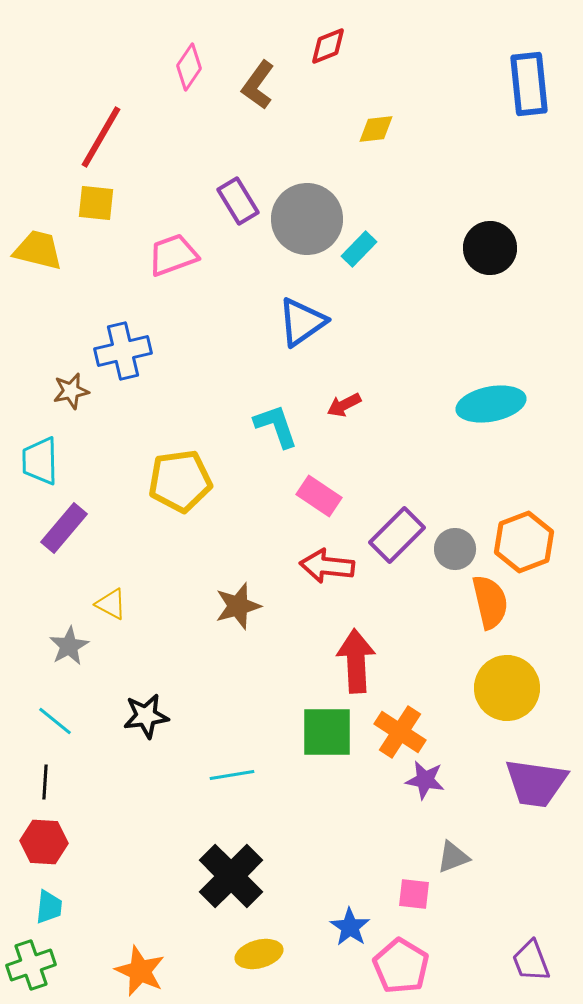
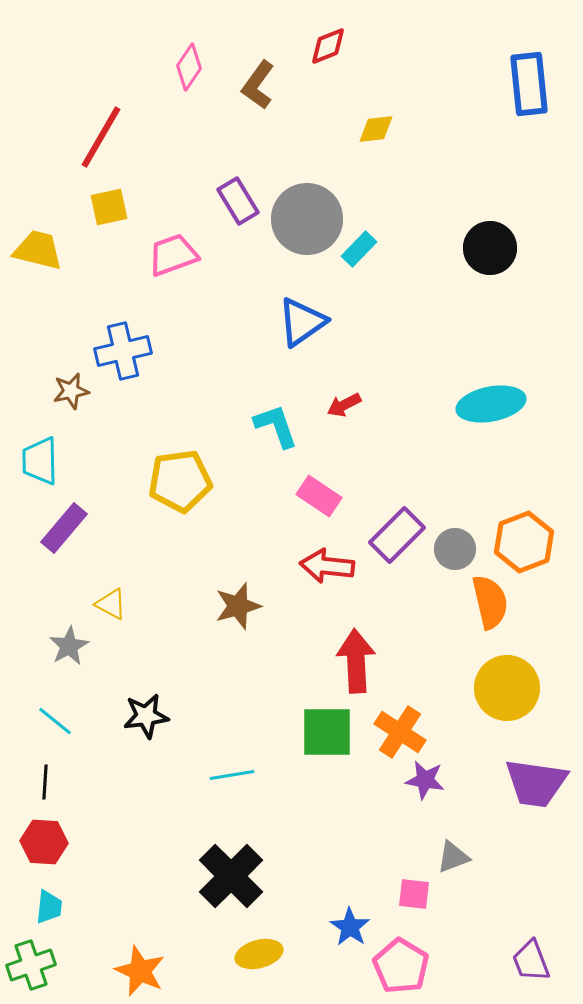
yellow square at (96, 203): moved 13 px right, 4 px down; rotated 18 degrees counterclockwise
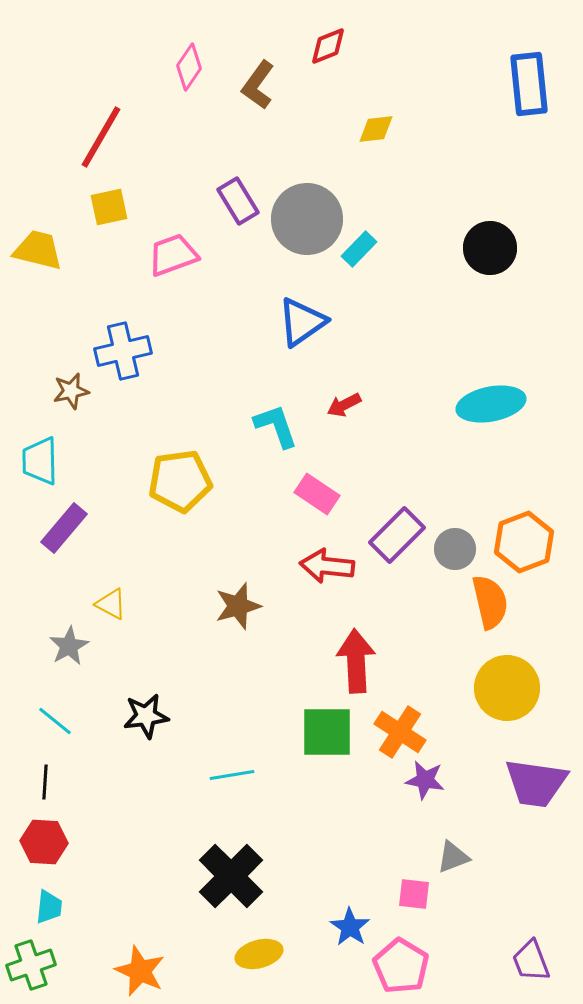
pink rectangle at (319, 496): moved 2 px left, 2 px up
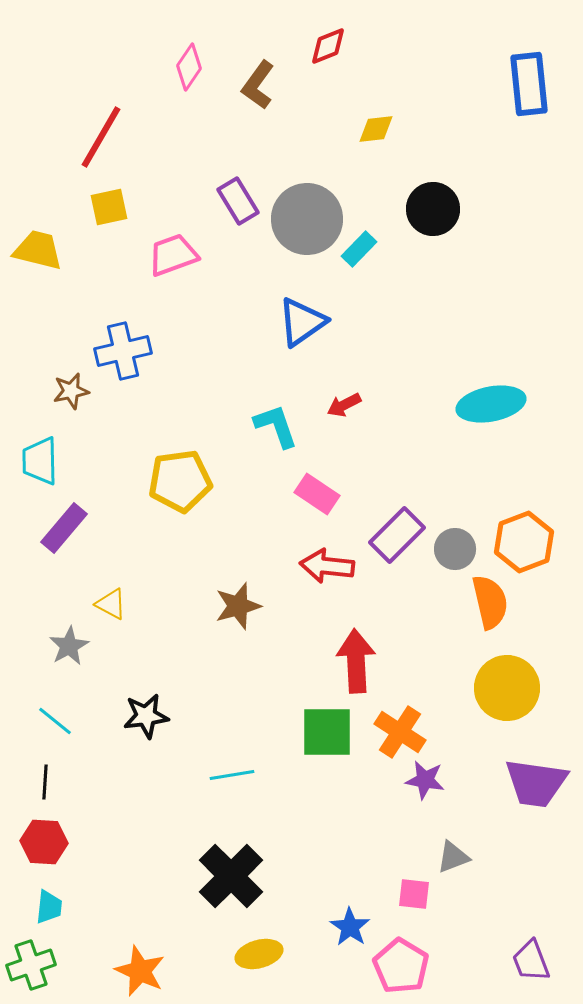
black circle at (490, 248): moved 57 px left, 39 px up
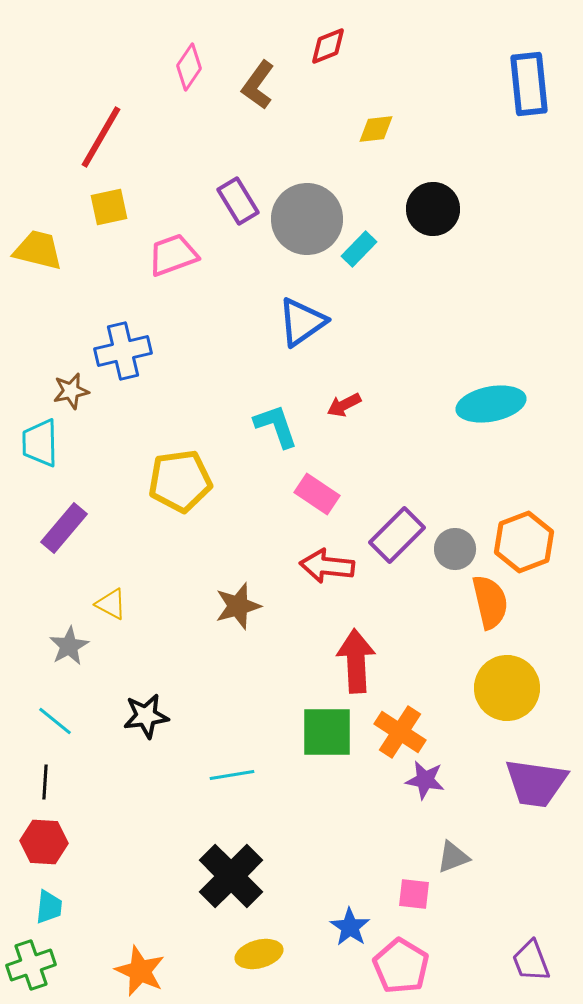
cyan trapezoid at (40, 461): moved 18 px up
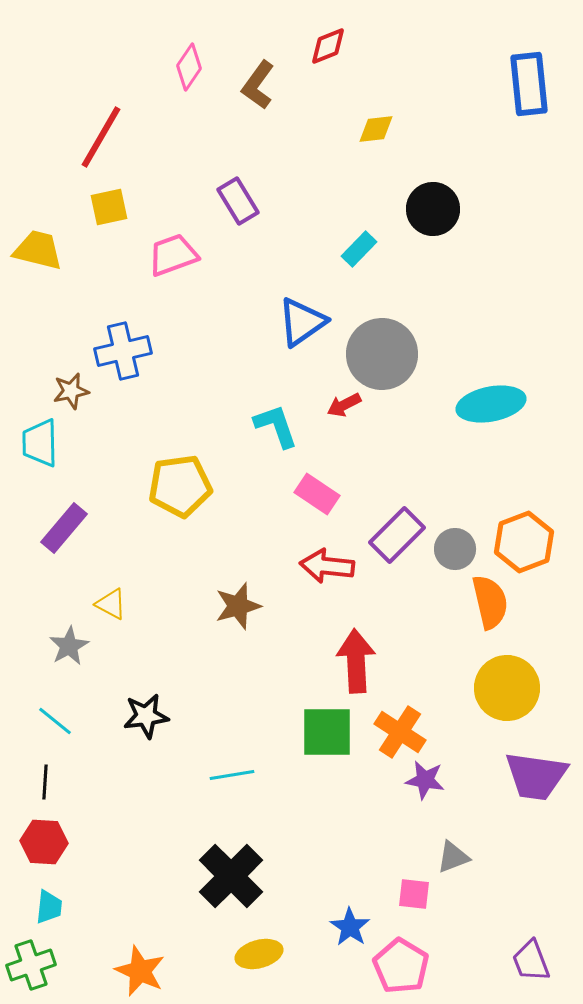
gray circle at (307, 219): moved 75 px right, 135 px down
yellow pentagon at (180, 481): moved 5 px down
purple trapezoid at (536, 783): moved 7 px up
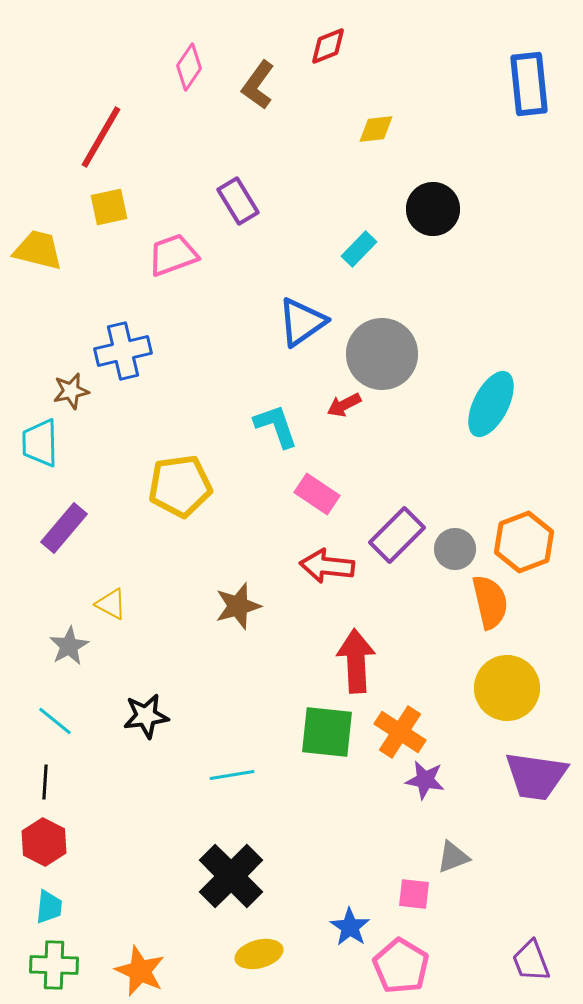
cyan ellipse at (491, 404): rotated 52 degrees counterclockwise
green square at (327, 732): rotated 6 degrees clockwise
red hexagon at (44, 842): rotated 24 degrees clockwise
green cross at (31, 965): moved 23 px right; rotated 21 degrees clockwise
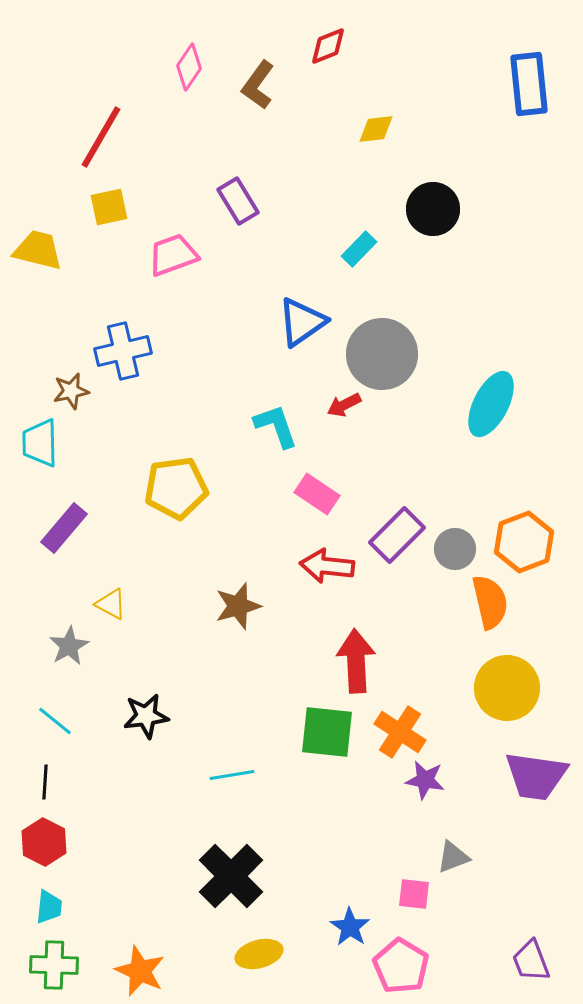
yellow pentagon at (180, 486): moved 4 px left, 2 px down
